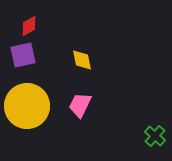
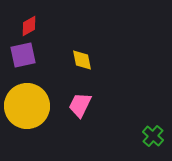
green cross: moved 2 px left
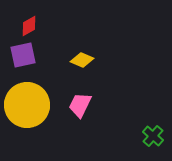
yellow diamond: rotated 55 degrees counterclockwise
yellow circle: moved 1 px up
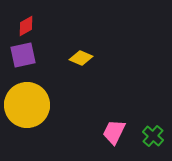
red diamond: moved 3 px left
yellow diamond: moved 1 px left, 2 px up
pink trapezoid: moved 34 px right, 27 px down
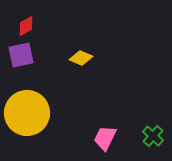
purple square: moved 2 px left
yellow circle: moved 8 px down
pink trapezoid: moved 9 px left, 6 px down
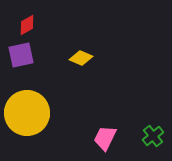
red diamond: moved 1 px right, 1 px up
green cross: rotated 10 degrees clockwise
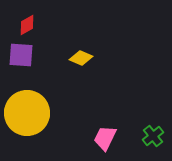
purple square: rotated 16 degrees clockwise
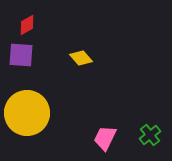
yellow diamond: rotated 25 degrees clockwise
green cross: moved 3 px left, 1 px up
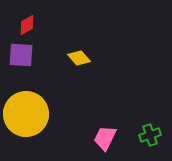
yellow diamond: moved 2 px left
yellow circle: moved 1 px left, 1 px down
green cross: rotated 20 degrees clockwise
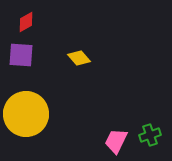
red diamond: moved 1 px left, 3 px up
pink trapezoid: moved 11 px right, 3 px down
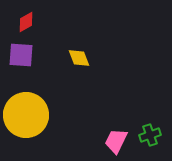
yellow diamond: rotated 20 degrees clockwise
yellow circle: moved 1 px down
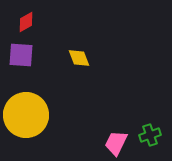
pink trapezoid: moved 2 px down
